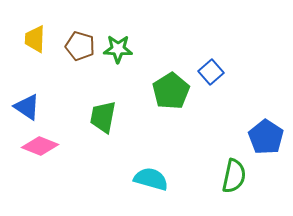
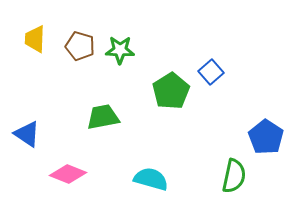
green star: moved 2 px right, 1 px down
blue triangle: moved 27 px down
green trapezoid: rotated 68 degrees clockwise
pink diamond: moved 28 px right, 28 px down
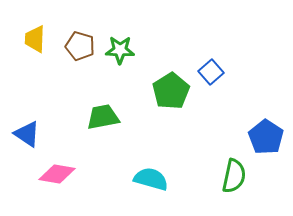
pink diamond: moved 11 px left; rotated 12 degrees counterclockwise
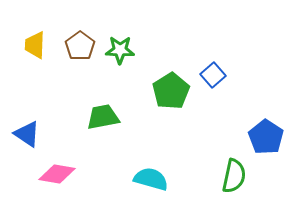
yellow trapezoid: moved 6 px down
brown pentagon: rotated 20 degrees clockwise
blue square: moved 2 px right, 3 px down
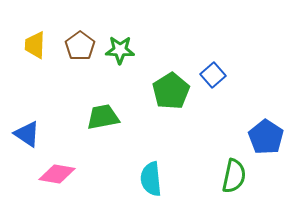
cyan semicircle: rotated 112 degrees counterclockwise
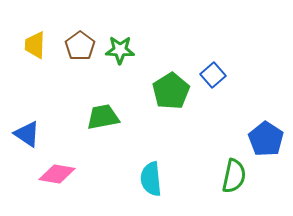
blue pentagon: moved 2 px down
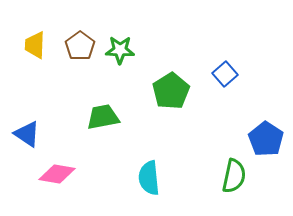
blue square: moved 12 px right, 1 px up
cyan semicircle: moved 2 px left, 1 px up
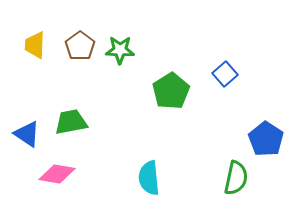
green trapezoid: moved 32 px left, 5 px down
green semicircle: moved 2 px right, 2 px down
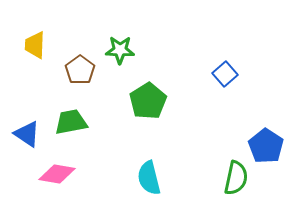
brown pentagon: moved 24 px down
green pentagon: moved 23 px left, 10 px down
blue pentagon: moved 7 px down
cyan semicircle: rotated 8 degrees counterclockwise
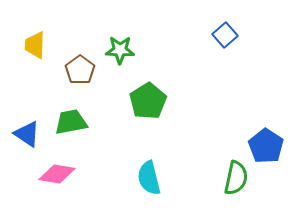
blue square: moved 39 px up
